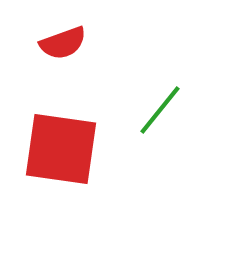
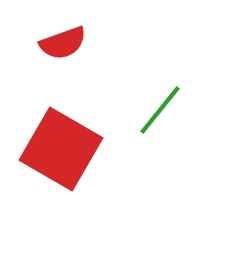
red square: rotated 22 degrees clockwise
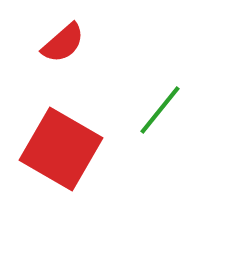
red semicircle: rotated 21 degrees counterclockwise
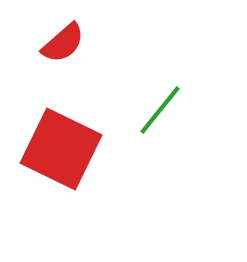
red square: rotated 4 degrees counterclockwise
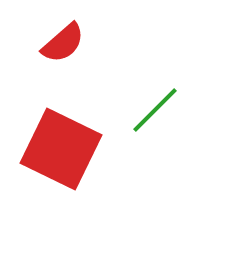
green line: moved 5 px left; rotated 6 degrees clockwise
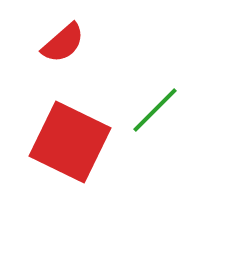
red square: moved 9 px right, 7 px up
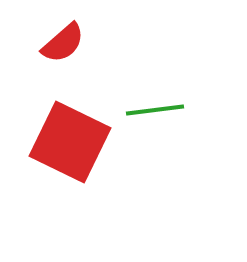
green line: rotated 38 degrees clockwise
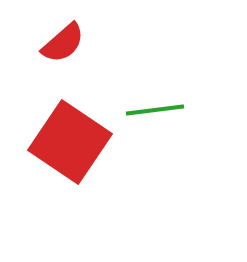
red square: rotated 8 degrees clockwise
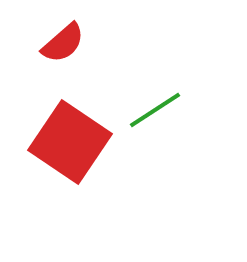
green line: rotated 26 degrees counterclockwise
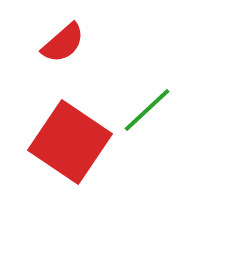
green line: moved 8 px left; rotated 10 degrees counterclockwise
